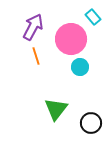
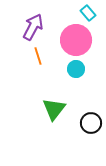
cyan rectangle: moved 5 px left, 4 px up
pink circle: moved 5 px right, 1 px down
orange line: moved 2 px right
cyan circle: moved 4 px left, 2 px down
green triangle: moved 2 px left
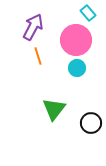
cyan circle: moved 1 px right, 1 px up
